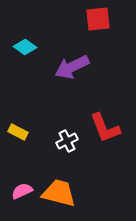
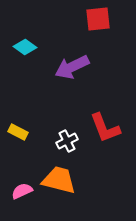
orange trapezoid: moved 13 px up
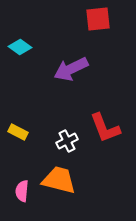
cyan diamond: moved 5 px left
purple arrow: moved 1 px left, 2 px down
pink semicircle: rotated 60 degrees counterclockwise
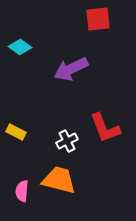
yellow rectangle: moved 2 px left
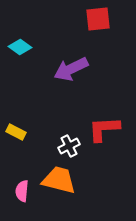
red L-shape: moved 1 px left, 1 px down; rotated 108 degrees clockwise
white cross: moved 2 px right, 5 px down
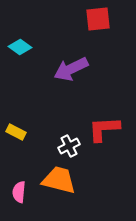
pink semicircle: moved 3 px left, 1 px down
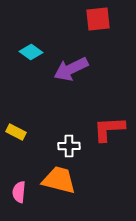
cyan diamond: moved 11 px right, 5 px down
red L-shape: moved 5 px right
white cross: rotated 25 degrees clockwise
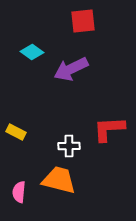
red square: moved 15 px left, 2 px down
cyan diamond: moved 1 px right
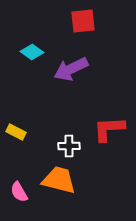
pink semicircle: rotated 35 degrees counterclockwise
